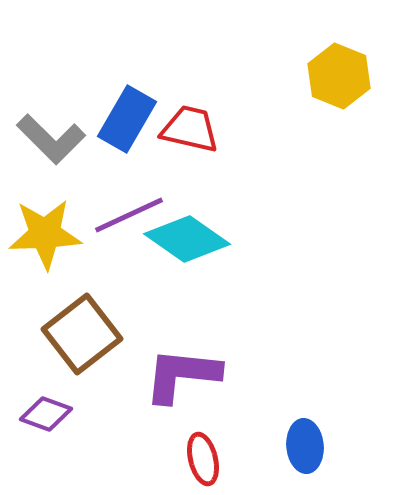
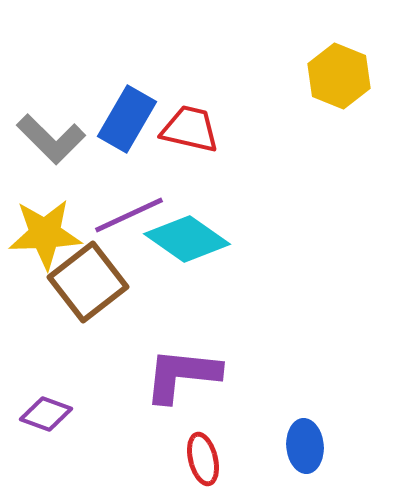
brown square: moved 6 px right, 52 px up
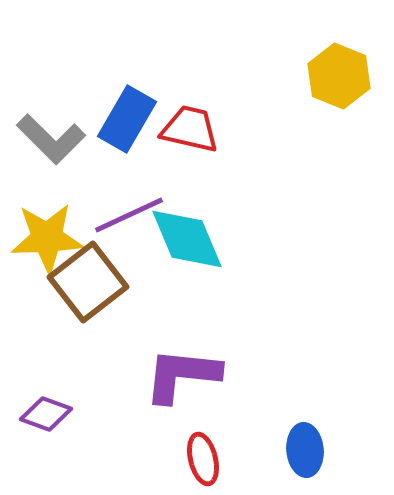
yellow star: moved 2 px right, 4 px down
cyan diamond: rotated 32 degrees clockwise
blue ellipse: moved 4 px down
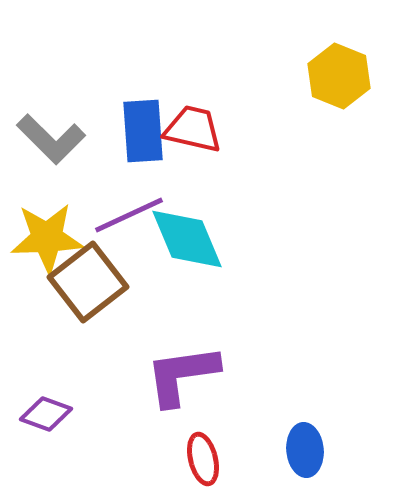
blue rectangle: moved 16 px right, 12 px down; rotated 34 degrees counterclockwise
red trapezoid: moved 3 px right
purple L-shape: rotated 14 degrees counterclockwise
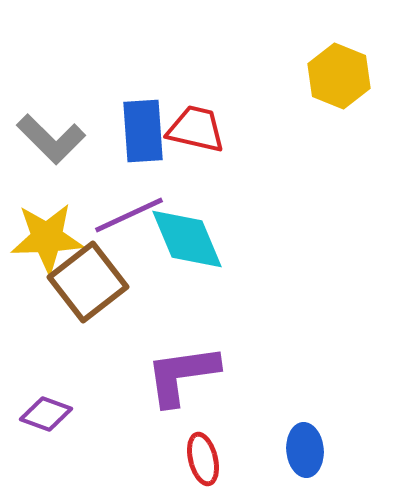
red trapezoid: moved 3 px right
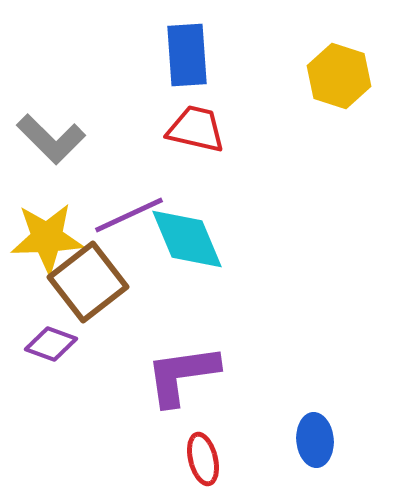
yellow hexagon: rotated 4 degrees counterclockwise
blue rectangle: moved 44 px right, 76 px up
purple diamond: moved 5 px right, 70 px up
blue ellipse: moved 10 px right, 10 px up
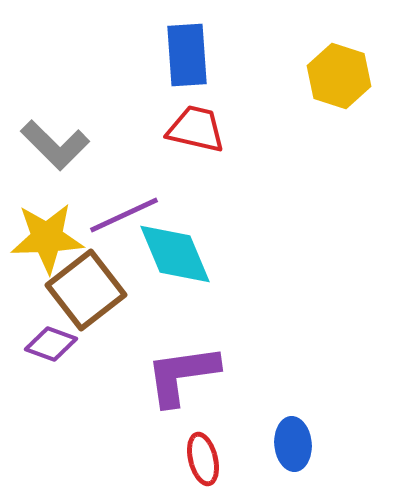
gray L-shape: moved 4 px right, 6 px down
purple line: moved 5 px left
cyan diamond: moved 12 px left, 15 px down
brown square: moved 2 px left, 8 px down
blue ellipse: moved 22 px left, 4 px down
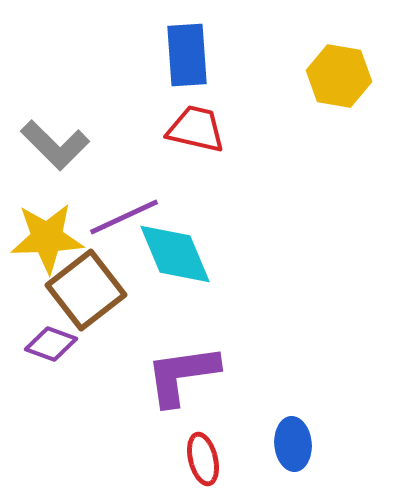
yellow hexagon: rotated 8 degrees counterclockwise
purple line: moved 2 px down
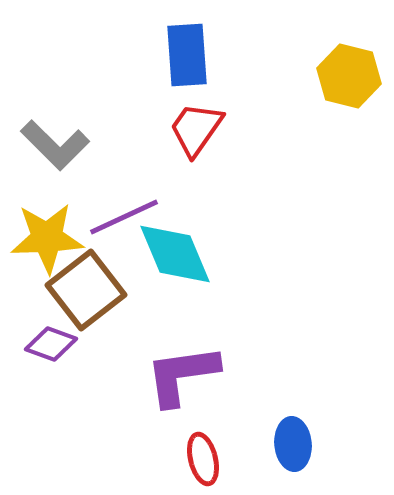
yellow hexagon: moved 10 px right; rotated 4 degrees clockwise
red trapezoid: rotated 68 degrees counterclockwise
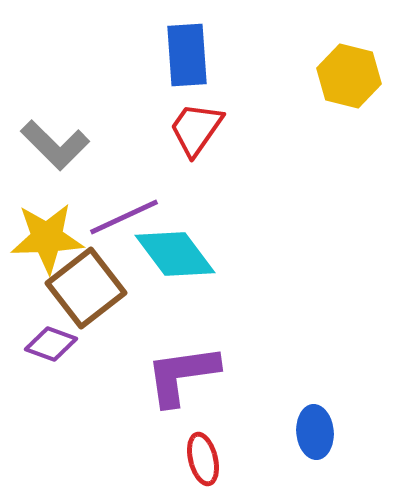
cyan diamond: rotated 14 degrees counterclockwise
brown square: moved 2 px up
blue ellipse: moved 22 px right, 12 px up
